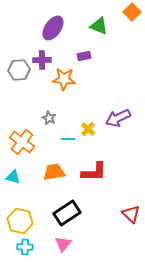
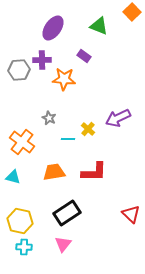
purple rectangle: rotated 48 degrees clockwise
cyan cross: moved 1 px left
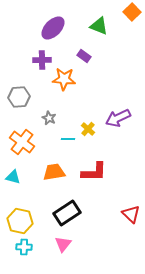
purple ellipse: rotated 10 degrees clockwise
gray hexagon: moved 27 px down
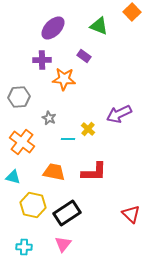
purple arrow: moved 1 px right, 4 px up
orange trapezoid: rotated 20 degrees clockwise
yellow hexagon: moved 13 px right, 16 px up
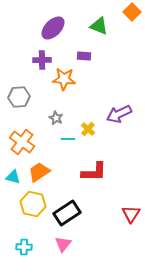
purple rectangle: rotated 32 degrees counterclockwise
gray star: moved 7 px right
orange trapezoid: moved 15 px left; rotated 45 degrees counterclockwise
yellow hexagon: moved 1 px up
red triangle: rotated 18 degrees clockwise
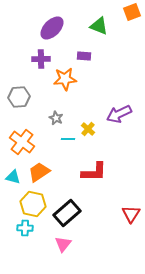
orange square: rotated 24 degrees clockwise
purple ellipse: moved 1 px left
purple cross: moved 1 px left, 1 px up
orange star: moved 1 px right; rotated 10 degrees counterclockwise
black rectangle: rotated 8 degrees counterclockwise
cyan cross: moved 1 px right, 19 px up
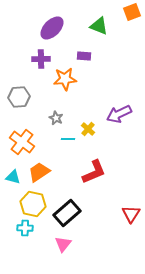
red L-shape: rotated 24 degrees counterclockwise
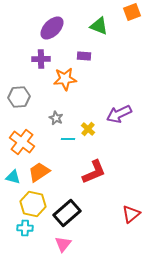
red triangle: rotated 18 degrees clockwise
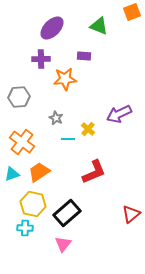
cyan triangle: moved 1 px left, 3 px up; rotated 35 degrees counterclockwise
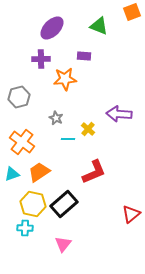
gray hexagon: rotated 10 degrees counterclockwise
purple arrow: rotated 30 degrees clockwise
black rectangle: moved 3 px left, 9 px up
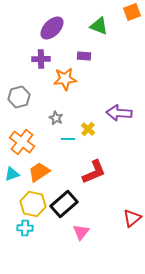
purple arrow: moved 1 px up
red triangle: moved 1 px right, 4 px down
pink triangle: moved 18 px right, 12 px up
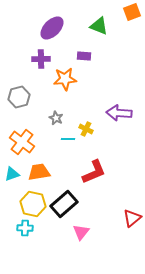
yellow cross: moved 2 px left; rotated 16 degrees counterclockwise
orange trapezoid: rotated 25 degrees clockwise
